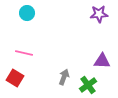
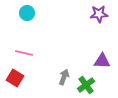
green cross: moved 2 px left
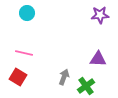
purple star: moved 1 px right, 1 px down
purple triangle: moved 4 px left, 2 px up
red square: moved 3 px right, 1 px up
green cross: moved 1 px down
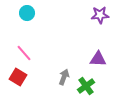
pink line: rotated 36 degrees clockwise
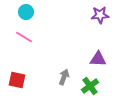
cyan circle: moved 1 px left, 1 px up
pink line: moved 16 px up; rotated 18 degrees counterclockwise
red square: moved 1 px left, 3 px down; rotated 18 degrees counterclockwise
green cross: moved 4 px right
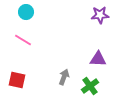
pink line: moved 1 px left, 3 px down
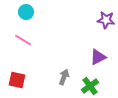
purple star: moved 6 px right, 5 px down; rotated 12 degrees clockwise
purple triangle: moved 2 px up; rotated 30 degrees counterclockwise
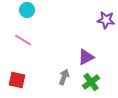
cyan circle: moved 1 px right, 2 px up
purple triangle: moved 12 px left
green cross: moved 1 px right, 4 px up
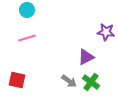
purple star: moved 12 px down
pink line: moved 4 px right, 2 px up; rotated 48 degrees counterclockwise
gray arrow: moved 5 px right, 4 px down; rotated 105 degrees clockwise
green cross: rotated 18 degrees counterclockwise
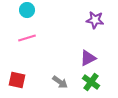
purple star: moved 11 px left, 12 px up
purple triangle: moved 2 px right, 1 px down
gray arrow: moved 9 px left, 1 px down
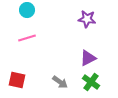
purple star: moved 8 px left, 1 px up
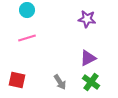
gray arrow: rotated 21 degrees clockwise
